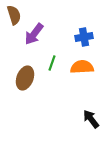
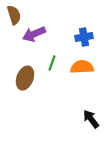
purple arrow: rotated 30 degrees clockwise
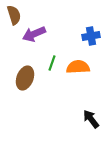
blue cross: moved 7 px right, 1 px up
orange semicircle: moved 4 px left
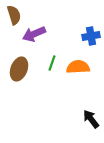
brown ellipse: moved 6 px left, 9 px up
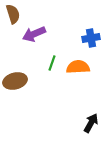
brown semicircle: moved 1 px left, 1 px up
blue cross: moved 2 px down
brown ellipse: moved 4 px left, 12 px down; rotated 55 degrees clockwise
black arrow: moved 4 px down; rotated 66 degrees clockwise
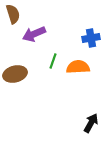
green line: moved 1 px right, 2 px up
brown ellipse: moved 7 px up
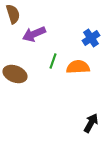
blue cross: rotated 24 degrees counterclockwise
brown ellipse: rotated 35 degrees clockwise
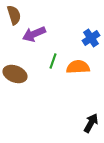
brown semicircle: moved 1 px right, 1 px down
